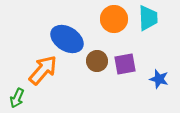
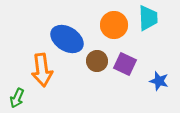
orange circle: moved 6 px down
purple square: rotated 35 degrees clockwise
orange arrow: moved 1 px left; rotated 132 degrees clockwise
blue star: moved 2 px down
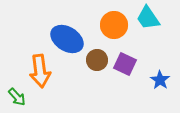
cyan trapezoid: rotated 148 degrees clockwise
brown circle: moved 1 px up
orange arrow: moved 2 px left, 1 px down
blue star: moved 1 px right, 1 px up; rotated 18 degrees clockwise
green arrow: moved 1 px up; rotated 66 degrees counterclockwise
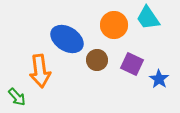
purple square: moved 7 px right
blue star: moved 1 px left, 1 px up
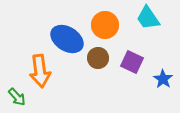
orange circle: moved 9 px left
brown circle: moved 1 px right, 2 px up
purple square: moved 2 px up
blue star: moved 4 px right
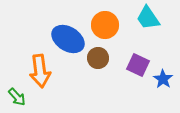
blue ellipse: moved 1 px right
purple square: moved 6 px right, 3 px down
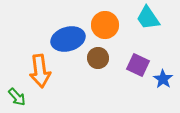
blue ellipse: rotated 48 degrees counterclockwise
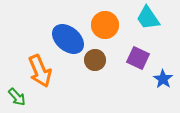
blue ellipse: rotated 56 degrees clockwise
brown circle: moved 3 px left, 2 px down
purple square: moved 7 px up
orange arrow: rotated 16 degrees counterclockwise
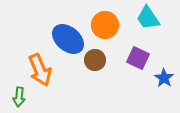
orange arrow: moved 1 px up
blue star: moved 1 px right, 1 px up
green arrow: moved 2 px right; rotated 48 degrees clockwise
